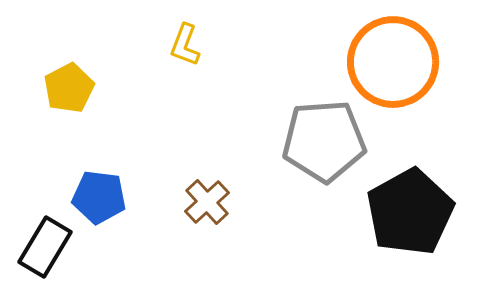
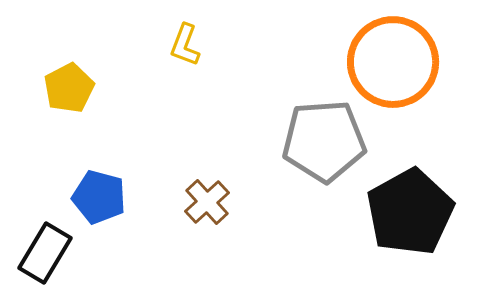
blue pentagon: rotated 8 degrees clockwise
black rectangle: moved 6 px down
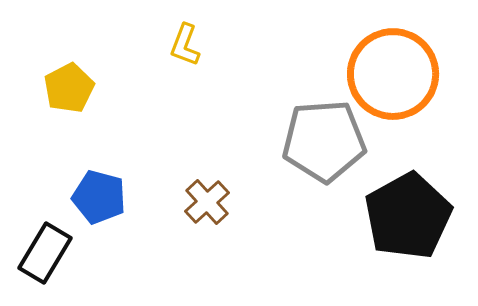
orange circle: moved 12 px down
black pentagon: moved 2 px left, 4 px down
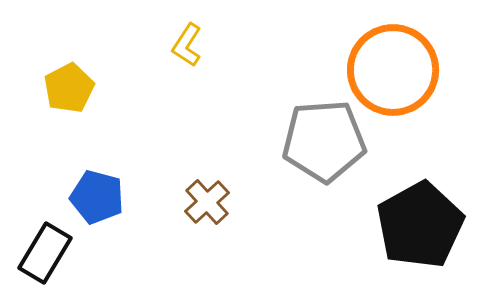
yellow L-shape: moved 2 px right; rotated 12 degrees clockwise
orange circle: moved 4 px up
blue pentagon: moved 2 px left
black pentagon: moved 12 px right, 9 px down
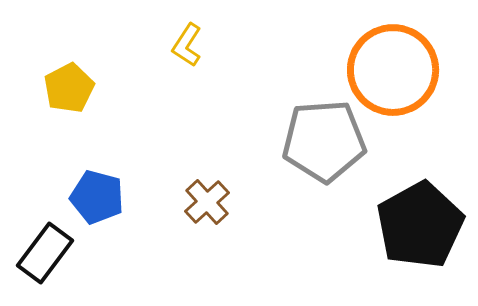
black rectangle: rotated 6 degrees clockwise
